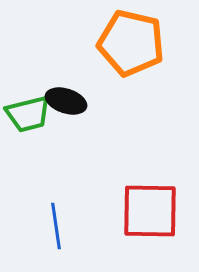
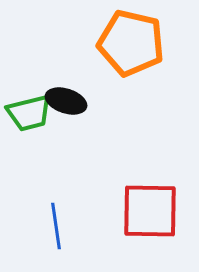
green trapezoid: moved 1 px right, 1 px up
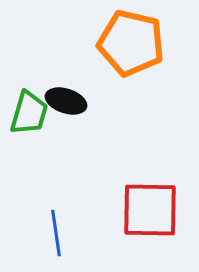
green trapezoid: rotated 60 degrees counterclockwise
red square: moved 1 px up
blue line: moved 7 px down
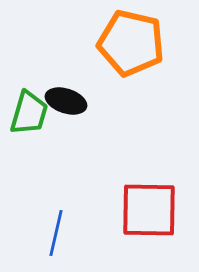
red square: moved 1 px left
blue line: rotated 21 degrees clockwise
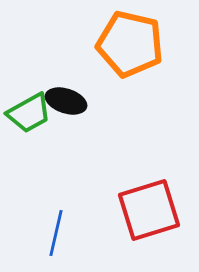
orange pentagon: moved 1 px left, 1 px down
green trapezoid: rotated 45 degrees clockwise
red square: rotated 18 degrees counterclockwise
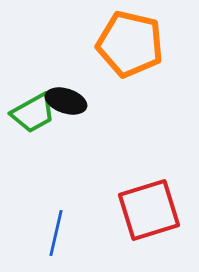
green trapezoid: moved 4 px right
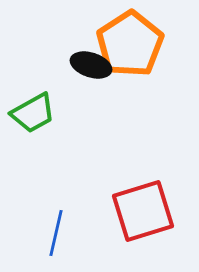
orange pentagon: rotated 26 degrees clockwise
black ellipse: moved 25 px right, 36 px up
red square: moved 6 px left, 1 px down
